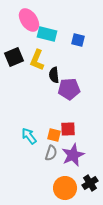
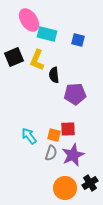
purple pentagon: moved 6 px right, 5 px down
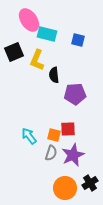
black square: moved 5 px up
